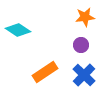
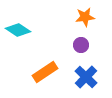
blue cross: moved 2 px right, 2 px down
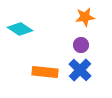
cyan diamond: moved 2 px right, 1 px up
orange rectangle: rotated 40 degrees clockwise
blue cross: moved 6 px left, 7 px up
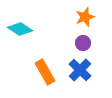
orange star: rotated 12 degrees counterclockwise
purple circle: moved 2 px right, 2 px up
orange rectangle: rotated 55 degrees clockwise
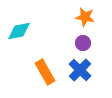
orange star: rotated 30 degrees clockwise
cyan diamond: moved 1 px left, 2 px down; rotated 45 degrees counterclockwise
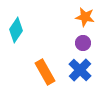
cyan diamond: moved 3 px left, 1 px up; rotated 45 degrees counterclockwise
